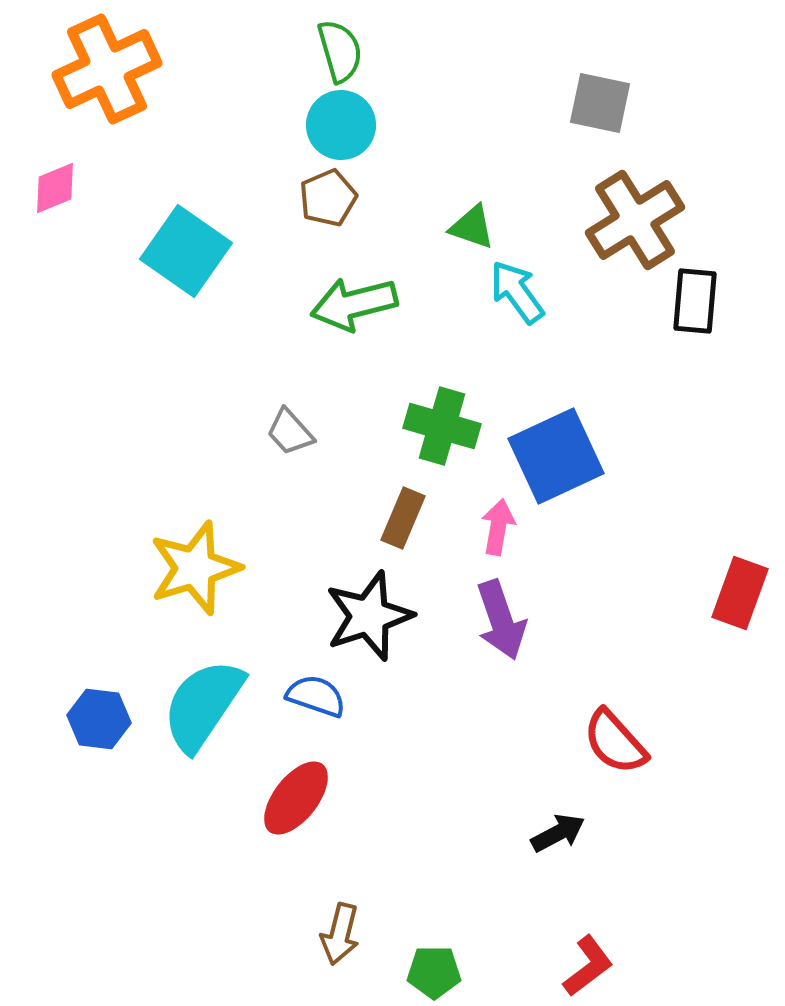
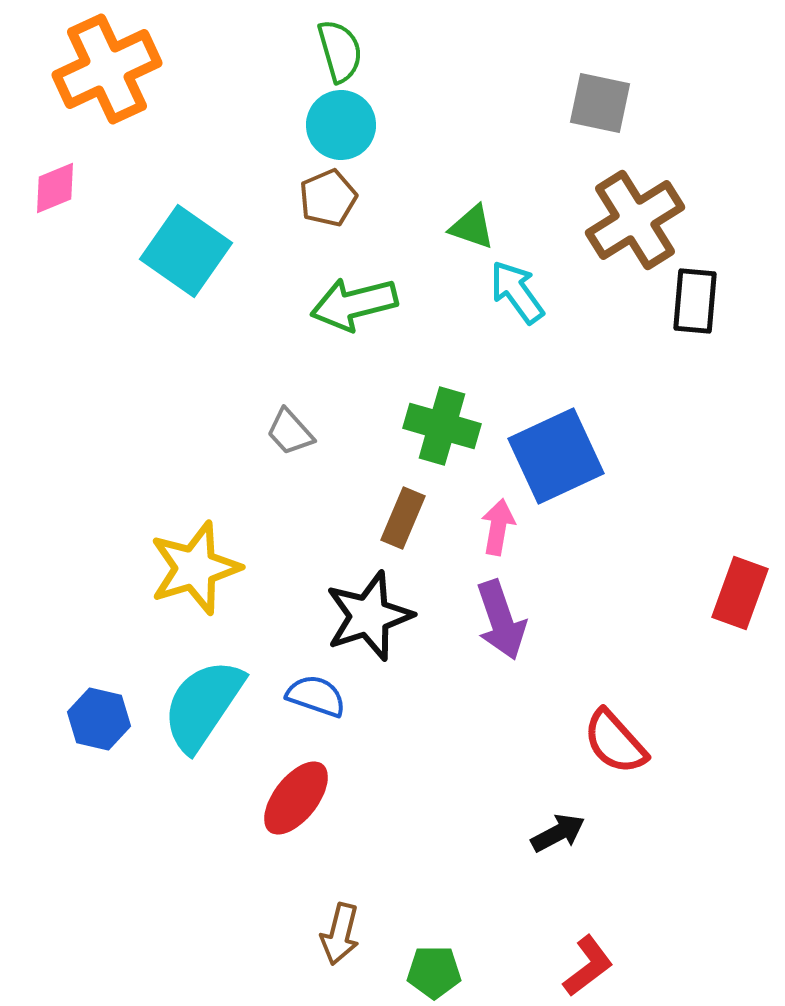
blue hexagon: rotated 6 degrees clockwise
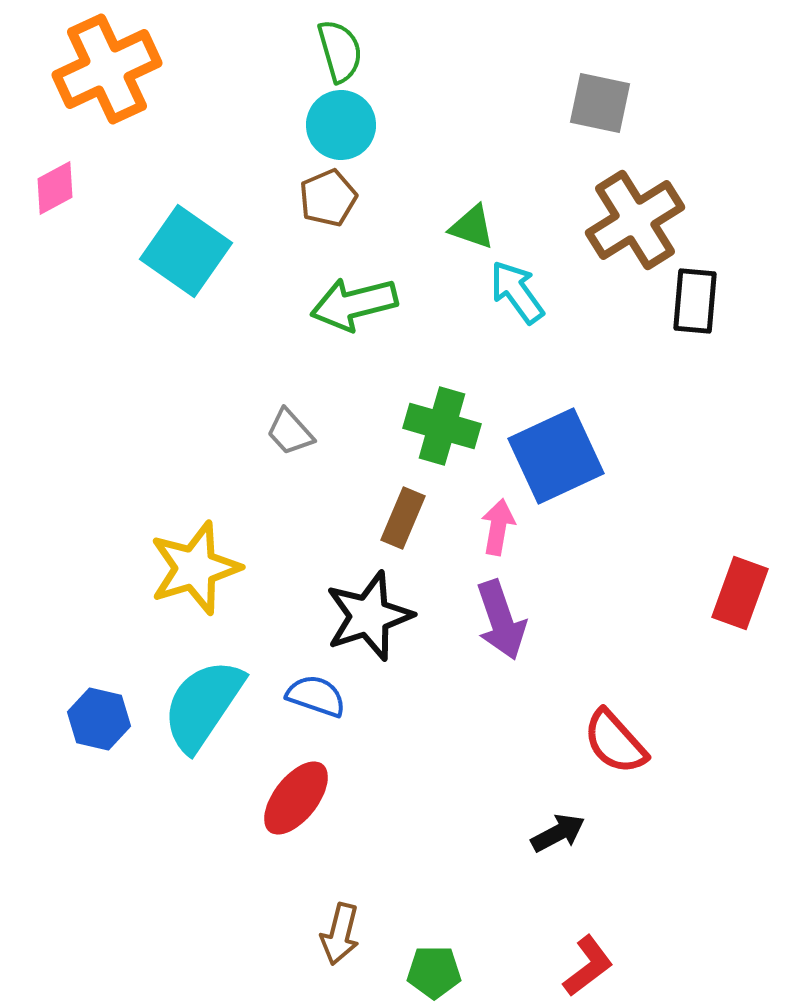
pink diamond: rotated 6 degrees counterclockwise
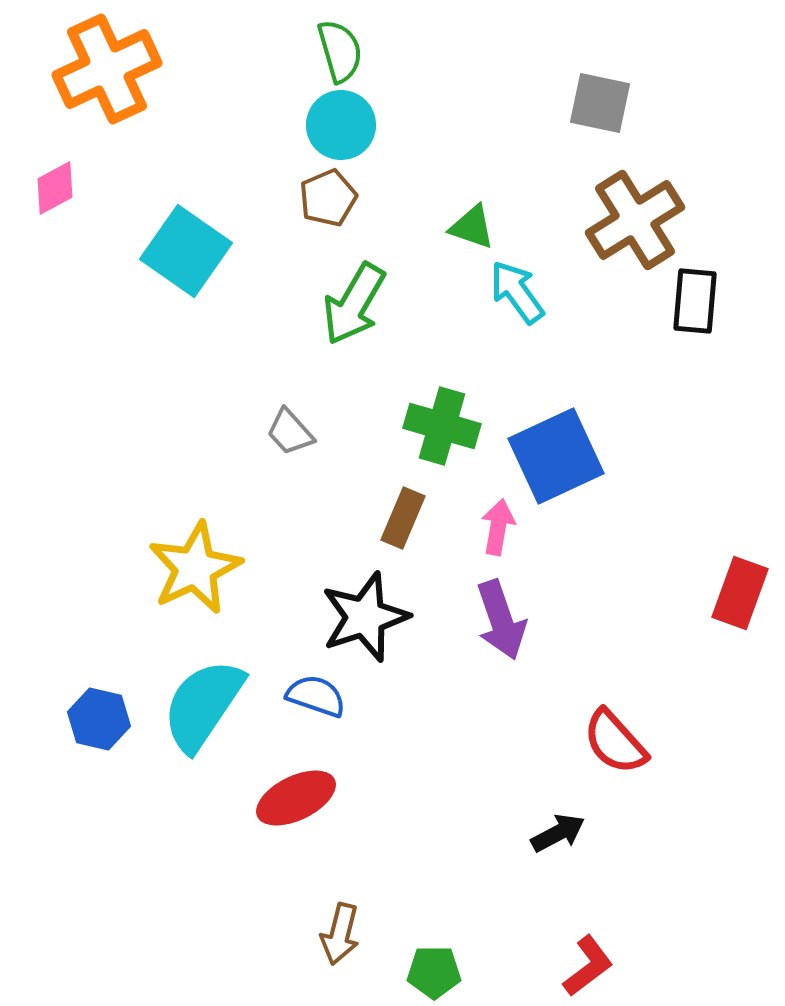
green arrow: rotated 46 degrees counterclockwise
yellow star: rotated 8 degrees counterclockwise
black star: moved 4 px left, 1 px down
red ellipse: rotated 26 degrees clockwise
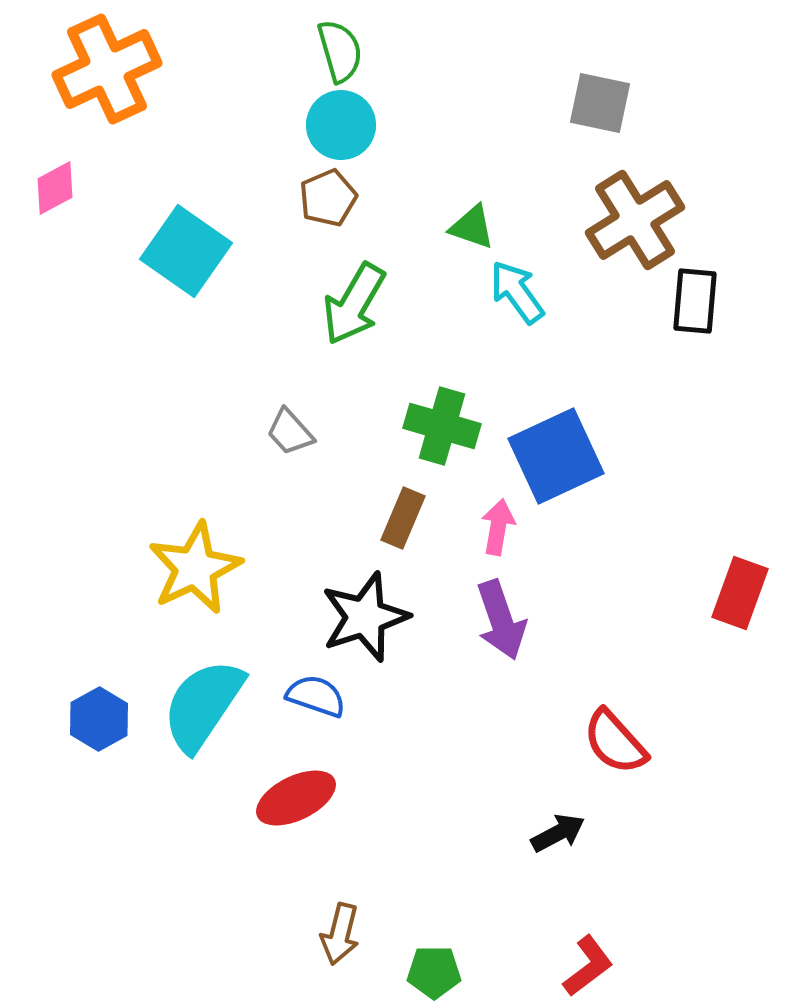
blue hexagon: rotated 18 degrees clockwise
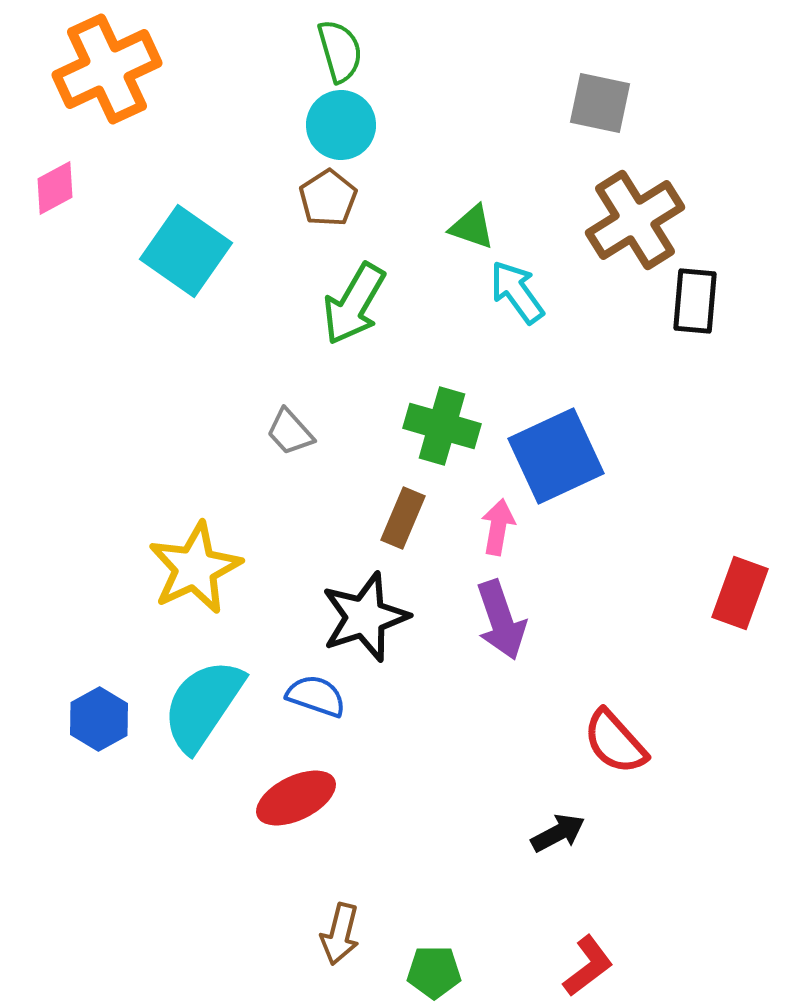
brown pentagon: rotated 10 degrees counterclockwise
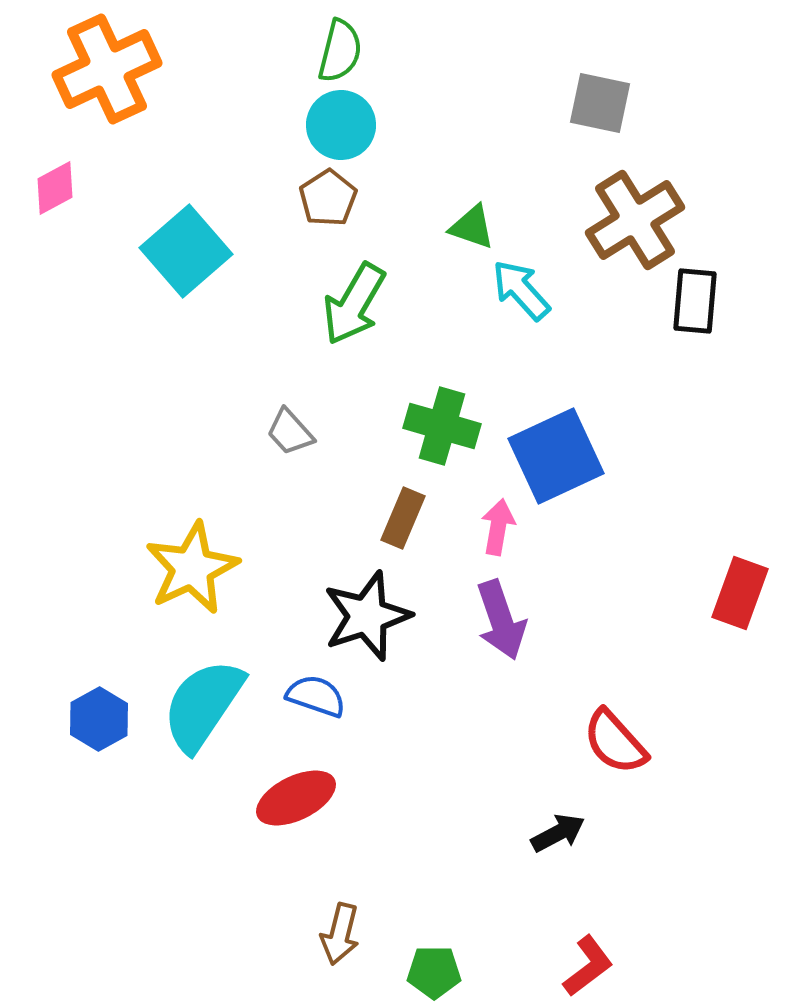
green semicircle: rotated 30 degrees clockwise
cyan square: rotated 14 degrees clockwise
cyan arrow: moved 4 px right, 2 px up; rotated 6 degrees counterclockwise
yellow star: moved 3 px left
black star: moved 2 px right, 1 px up
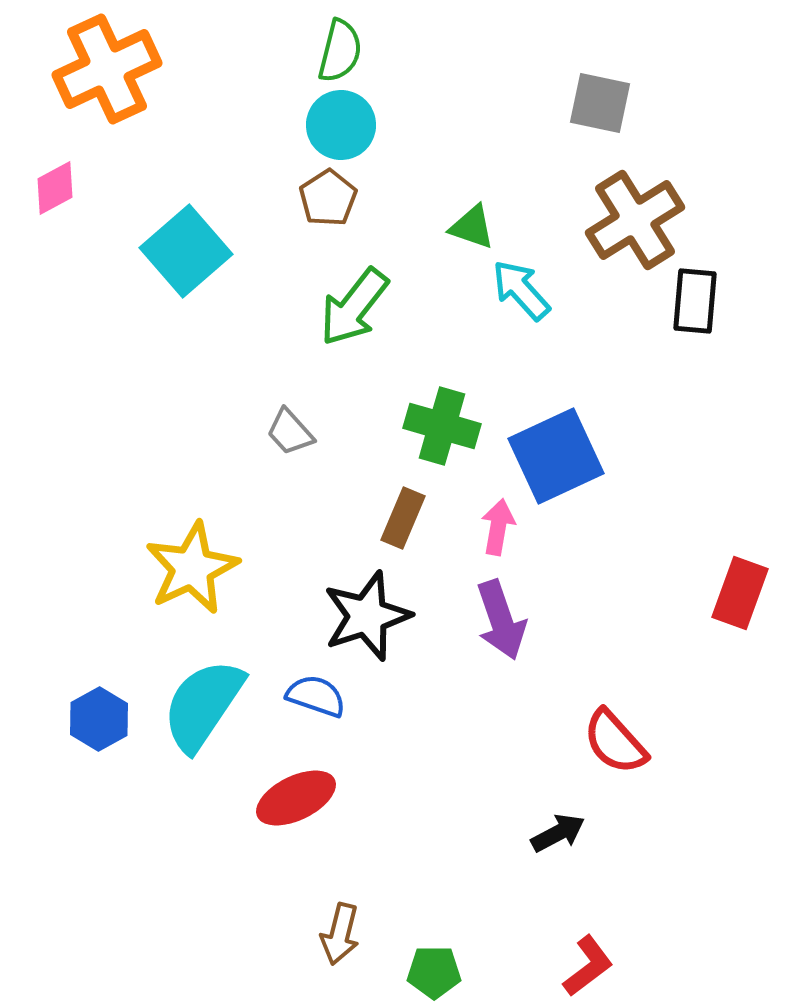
green arrow: moved 3 px down; rotated 8 degrees clockwise
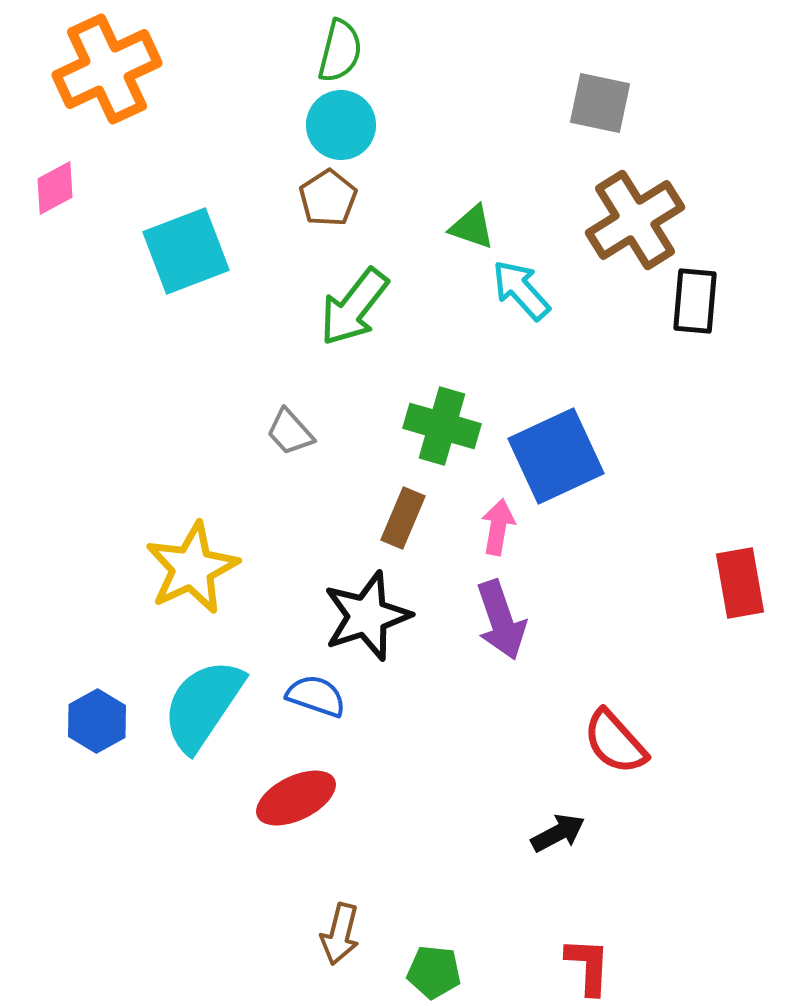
cyan square: rotated 20 degrees clockwise
red rectangle: moved 10 px up; rotated 30 degrees counterclockwise
blue hexagon: moved 2 px left, 2 px down
red L-shape: rotated 50 degrees counterclockwise
green pentagon: rotated 6 degrees clockwise
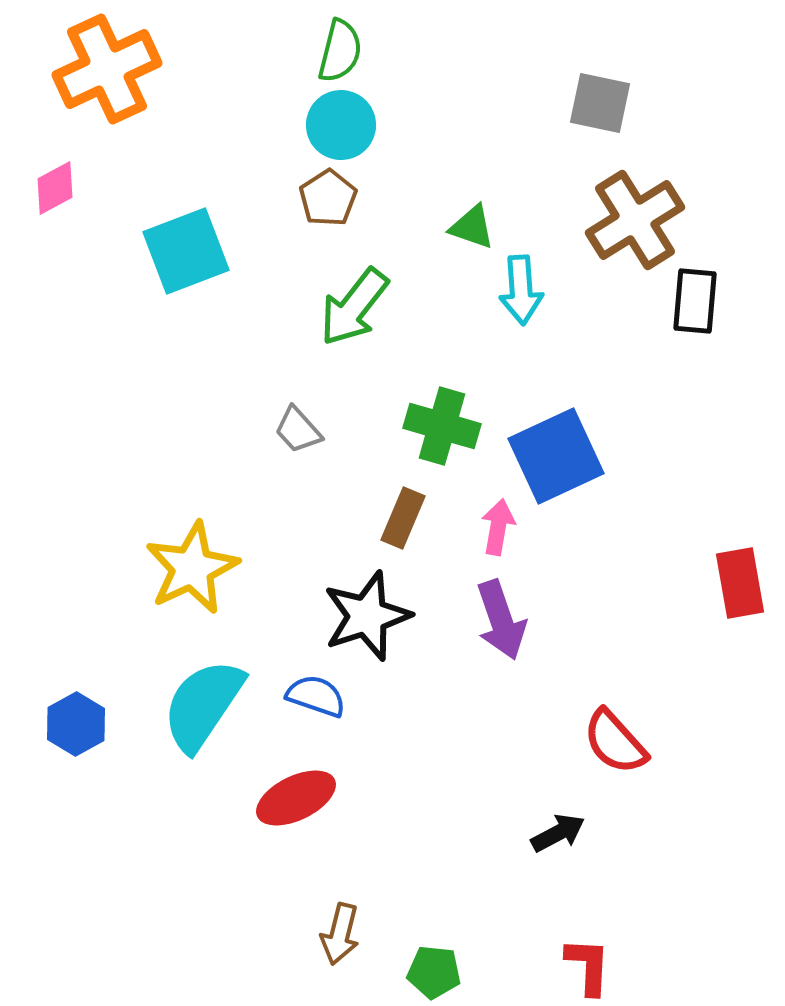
cyan arrow: rotated 142 degrees counterclockwise
gray trapezoid: moved 8 px right, 2 px up
blue hexagon: moved 21 px left, 3 px down
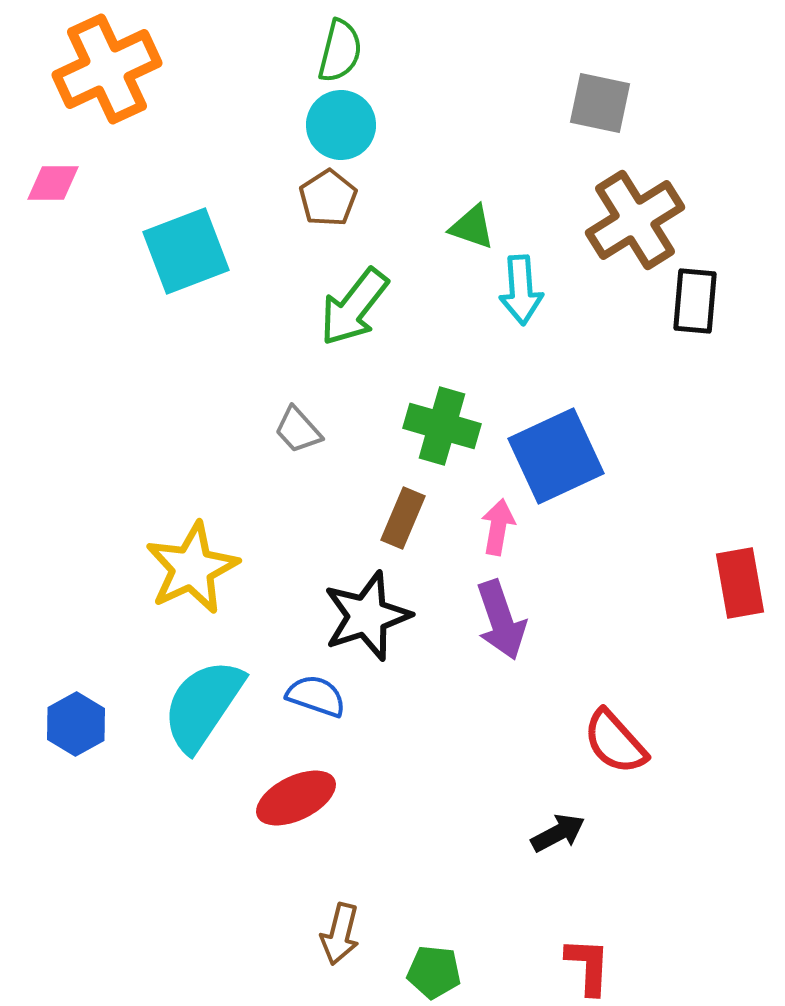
pink diamond: moved 2 px left, 5 px up; rotated 28 degrees clockwise
